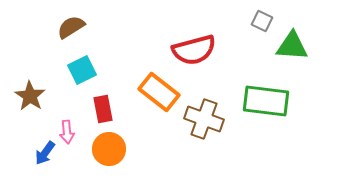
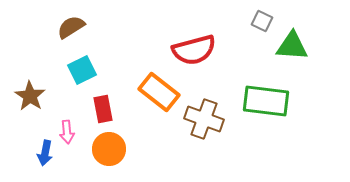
blue arrow: rotated 25 degrees counterclockwise
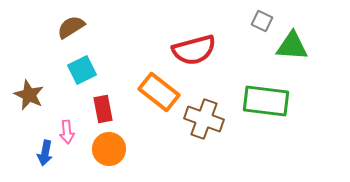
brown star: moved 1 px left, 1 px up; rotated 8 degrees counterclockwise
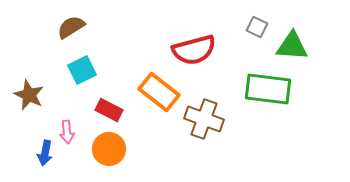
gray square: moved 5 px left, 6 px down
green rectangle: moved 2 px right, 12 px up
red rectangle: moved 6 px right, 1 px down; rotated 52 degrees counterclockwise
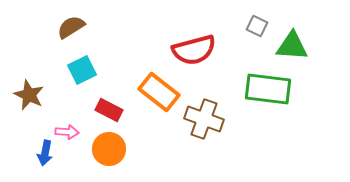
gray square: moved 1 px up
pink arrow: rotated 80 degrees counterclockwise
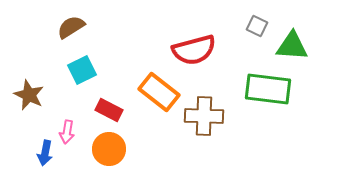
brown cross: moved 3 px up; rotated 18 degrees counterclockwise
pink arrow: rotated 95 degrees clockwise
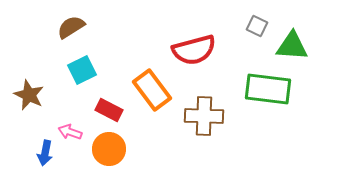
orange rectangle: moved 7 px left, 2 px up; rotated 15 degrees clockwise
pink arrow: moved 3 px right; rotated 100 degrees clockwise
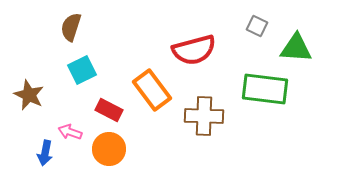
brown semicircle: rotated 40 degrees counterclockwise
green triangle: moved 4 px right, 2 px down
green rectangle: moved 3 px left
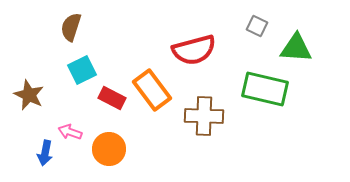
green rectangle: rotated 6 degrees clockwise
red rectangle: moved 3 px right, 12 px up
